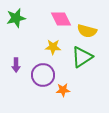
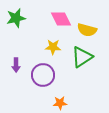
yellow semicircle: moved 1 px up
orange star: moved 3 px left, 13 px down
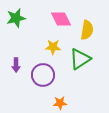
yellow semicircle: rotated 96 degrees counterclockwise
green triangle: moved 2 px left, 2 px down
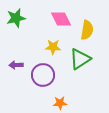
purple arrow: rotated 88 degrees clockwise
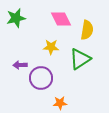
yellow star: moved 2 px left
purple arrow: moved 4 px right
purple circle: moved 2 px left, 3 px down
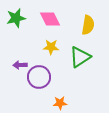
pink diamond: moved 11 px left
yellow semicircle: moved 1 px right, 5 px up
green triangle: moved 2 px up
purple circle: moved 2 px left, 1 px up
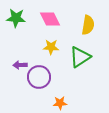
green star: rotated 18 degrees clockwise
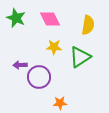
green star: rotated 18 degrees clockwise
yellow star: moved 3 px right
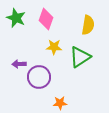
pink diamond: moved 4 px left; rotated 45 degrees clockwise
purple arrow: moved 1 px left, 1 px up
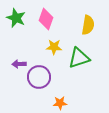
green triangle: moved 1 px left, 1 px down; rotated 15 degrees clockwise
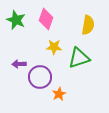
green star: moved 2 px down
purple circle: moved 1 px right
orange star: moved 1 px left, 9 px up; rotated 24 degrees counterclockwise
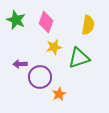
pink diamond: moved 3 px down
yellow star: rotated 14 degrees counterclockwise
purple arrow: moved 1 px right
